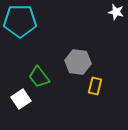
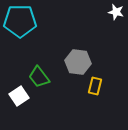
white square: moved 2 px left, 3 px up
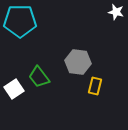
white square: moved 5 px left, 7 px up
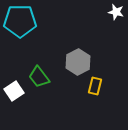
gray hexagon: rotated 25 degrees clockwise
white square: moved 2 px down
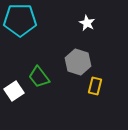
white star: moved 29 px left, 11 px down; rotated 14 degrees clockwise
cyan pentagon: moved 1 px up
gray hexagon: rotated 15 degrees counterclockwise
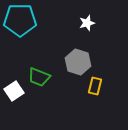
white star: rotated 28 degrees clockwise
green trapezoid: rotated 30 degrees counterclockwise
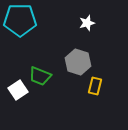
green trapezoid: moved 1 px right, 1 px up
white square: moved 4 px right, 1 px up
